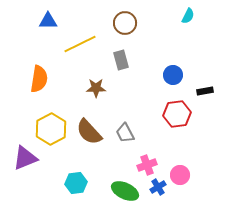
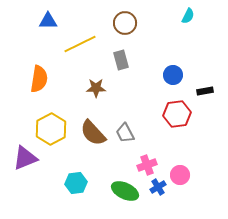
brown semicircle: moved 4 px right, 1 px down
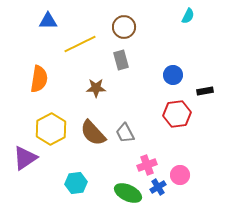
brown circle: moved 1 px left, 4 px down
purple triangle: rotated 12 degrees counterclockwise
green ellipse: moved 3 px right, 2 px down
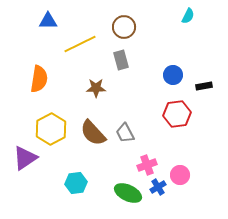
black rectangle: moved 1 px left, 5 px up
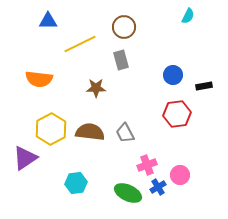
orange semicircle: rotated 88 degrees clockwise
brown semicircle: moved 3 px left, 1 px up; rotated 140 degrees clockwise
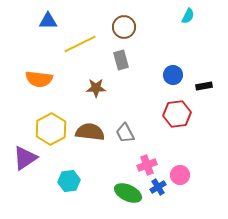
cyan hexagon: moved 7 px left, 2 px up
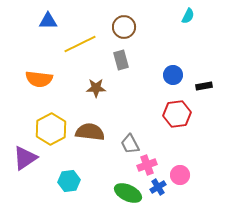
gray trapezoid: moved 5 px right, 11 px down
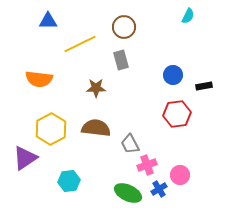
brown semicircle: moved 6 px right, 4 px up
blue cross: moved 1 px right, 2 px down
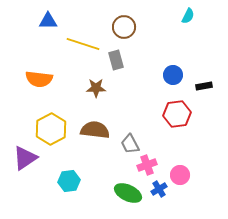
yellow line: moved 3 px right; rotated 44 degrees clockwise
gray rectangle: moved 5 px left
brown semicircle: moved 1 px left, 2 px down
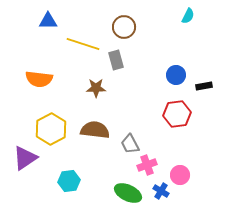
blue circle: moved 3 px right
blue cross: moved 2 px right, 2 px down; rotated 28 degrees counterclockwise
